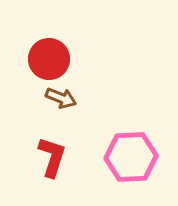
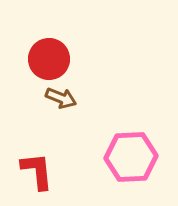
red L-shape: moved 15 px left, 14 px down; rotated 24 degrees counterclockwise
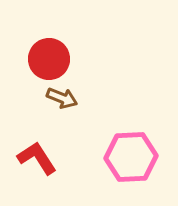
brown arrow: moved 1 px right
red L-shape: moved 13 px up; rotated 27 degrees counterclockwise
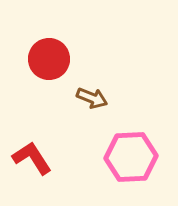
brown arrow: moved 30 px right
red L-shape: moved 5 px left
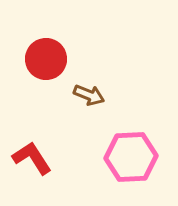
red circle: moved 3 px left
brown arrow: moved 3 px left, 3 px up
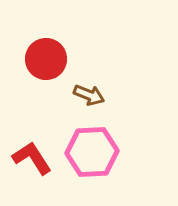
pink hexagon: moved 39 px left, 5 px up
